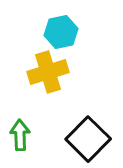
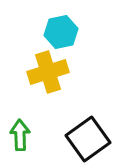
black square: rotated 9 degrees clockwise
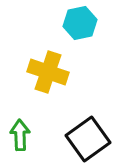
cyan hexagon: moved 19 px right, 9 px up
yellow cross: rotated 36 degrees clockwise
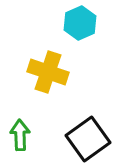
cyan hexagon: rotated 12 degrees counterclockwise
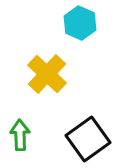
cyan hexagon: rotated 12 degrees counterclockwise
yellow cross: moved 1 px left, 2 px down; rotated 24 degrees clockwise
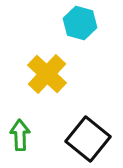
cyan hexagon: rotated 8 degrees counterclockwise
black square: rotated 15 degrees counterclockwise
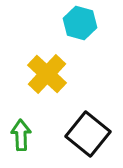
green arrow: moved 1 px right
black square: moved 5 px up
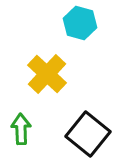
green arrow: moved 6 px up
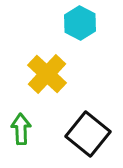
cyan hexagon: rotated 12 degrees clockwise
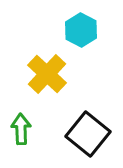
cyan hexagon: moved 1 px right, 7 px down
